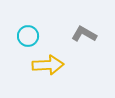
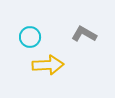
cyan circle: moved 2 px right, 1 px down
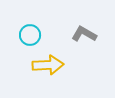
cyan circle: moved 2 px up
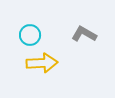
yellow arrow: moved 6 px left, 2 px up
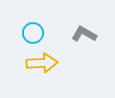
cyan circle: moved 3 px right, 2 px up
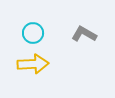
yellow arrow: moved 9 px left, 1 px down
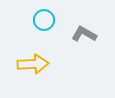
cyan circle: moved 11 px right, 13 px up
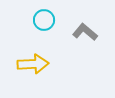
gray L-shape: moved 1 px right, 2 px up; rotated 10 degrees clockwise
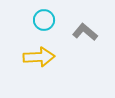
yellow arrow: moved 6 px right, 7 px up
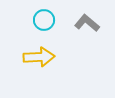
gray L-shape: moved 2 px right, 9 px up
